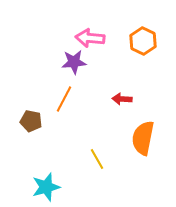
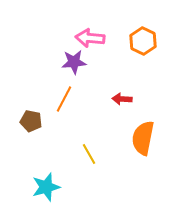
yellow line: moved 8 px left, 5 px up
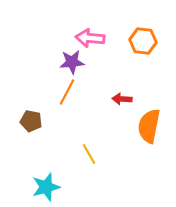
orange hexagon: rotated 20 degrees counterclockwise
purple star: moved 2 px left
orange line: moved 3 px right, 7 px up
orange semicircle: moved 6 px right, 12 px up
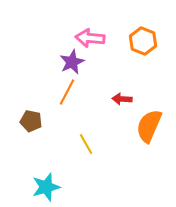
orange hexagon: rotated 16 degrees clockwise
purple star: rotated 20 degrees counterclockwise
orange semicircle: rotated 12 degrees clockwise
yellow line: moved 3 px left, 10 px up
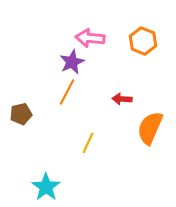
brown pentagon: moved 10 px left, 7 px up; rotated 25 degrees counterclockwise
orange semicircle: moved 1 px right, 2 px down
yellow line: moved 2 px right, 1 px up; rotated 55 degrees clockwise
cyan star: rotated 20 degrees counterclockwise
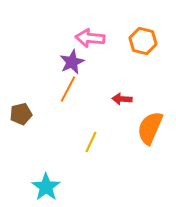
orange hexagon: rotated 8 degrees counterclockwise
orange line: moved 1 px right, 3 px up
yellow line: moved 3 px right, 1 px up
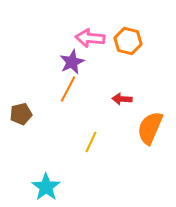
orange hexagon: moved 15 px left
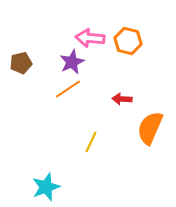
orange line: rotated 28 degrees clockwise
brown pentagon: moved 51 px up
cyan star: rotated 16 degrees clockwise
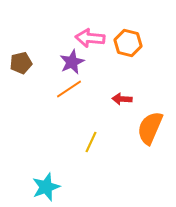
orange hexagon: moved 2 px down
orange line: moved 1 px right
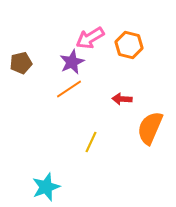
pink arrow: rotated 36 degrees counterclockwise
orange hexagon: moved 1 px right, 2 px down
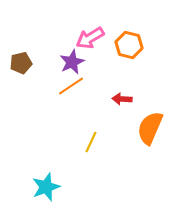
orange line: moved 2 px right, 3 px up
